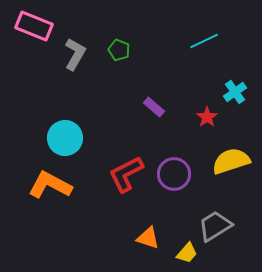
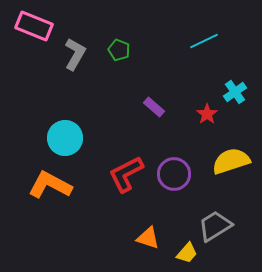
red star: moved 3 px up
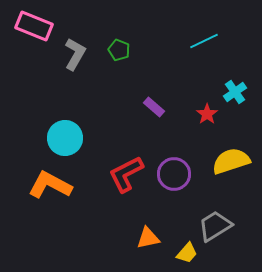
orange triangle: rotated 30 degrees counterclockwise
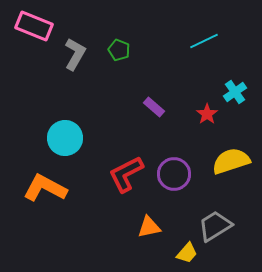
orange L-shape: moved 5 px left, 3 px down
orange triangle: moved 1 px right, 11 px up
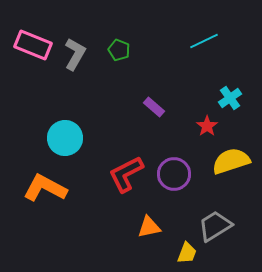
pink rectangle: moved 1 px left, 19 px down
cyan cross: moved 5 px left, 6 px down
red star: moved 12 px down
yellow trapezoid: rotated 20 degrees counterclockwise
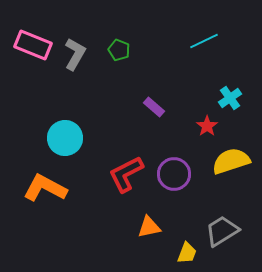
gray trapezoid: moved 7 px right, 5 px down
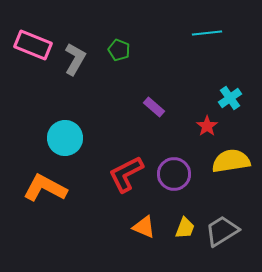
cyan line: moved 3 px right, 8 px up; rotated 20 degrees clockwise
gray L-shape: moved 5 px down
yellow semicircle: rotated 9 degrees clockwise
orange triangle: moved 5 px left; rotated 35 degrees clockwise
yellow trapezoid: moved 2 px left, 25 px up
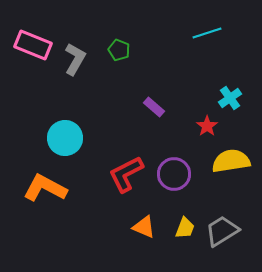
cyan line: rotated 12 degrees counterclockwise
